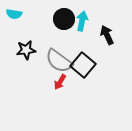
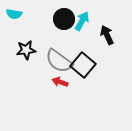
cyan arrow: rotated 18 degrees clockwise
red arrow: rotated 77 degrees clockwise
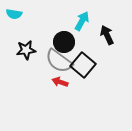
black circle: moved 23 px down
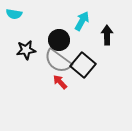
black arrow: rotated 24 degrees clockwise
black circle: moved 5 px left, 2 px up
gray semicircle: moved 1 px left
red arrow: rotated 28 degrees clockwise
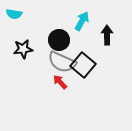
black star: moved 3 px left, 1 px up
gray semicircle: moved 4 px right, 1 px down; rotated 12 degrees counterclockwise
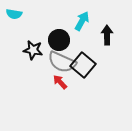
black star: moved 10 px right, 1 px down; rotated 18 degrees clockwise
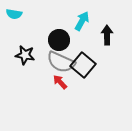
black star: moved 8 px left, 5 px down
gray semicircle: moved 1 px left
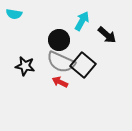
black arrow: rotated 132 degrees clockwise
black star: moved 11 px down
red arrow: rotated 21 degrees counterclockwise
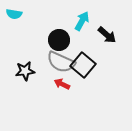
black star: moved 5 px down; rotated 18 degrees counterclockwise
red arrow: moved 2 px right, 2 px down
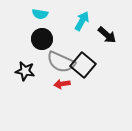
cyan semicircle: moved 26 px right
black circle: moved 17 px left, 1 px up
black star: rotated 18 degrees clockwise
red arrow: rotated 35 degrees counterclockwise
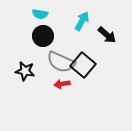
black circle: moved 1 px right, 3 px up
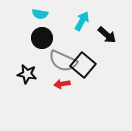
black circle: moved 1 px left, 2 px down
gray semicircle: moved 2 px right, 1 px up
black star: moved 2 px right, 3 px down
